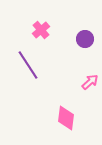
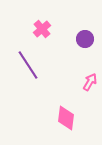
pink cross: moved 1 px right, 1 px up
pink arrow: rotated 18 degrees counterclockwise
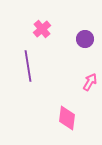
purple line: moved 1 px down; rotated 24 degrees clockwise
pink diamond: moved 1 px right
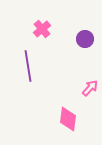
pink arrow: moved 6 px down; rotated 12 degrees clockwise
pink diamond: moved 1 px right, 1 px down
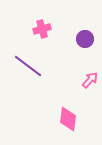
pink cross: rotated 24 degrees clockwise
purple line: rotated 44 degrees counterclockwise
pink arrow: moved 8 px up
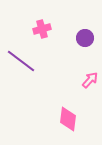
purple circle: moved 1 px up
purple line: moved 7 px left, 5 px up
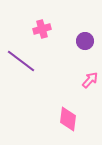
purple circle: moved 3 px down
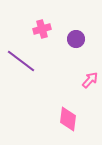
purple circle: moved 9 px left, 2 px up
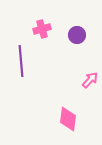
purple circle: moved 1 px right, 4 px up
purple line: rotated 48 degrees clockwise
